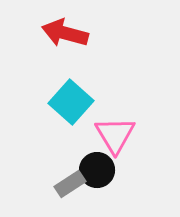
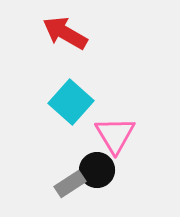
red arrow: rotated 15 degrees clockwise
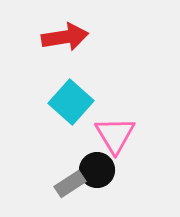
red arrow: moved 4 px down; rotated 141 degrees clockwise
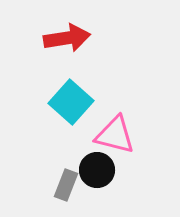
red arrow: moved 2 px right, 1 px down
pink triangle: rotated 45 degrees counterclockwise
gray rectangle: moved 4 px left, 1 px down; rotated 36 degrees counterclockwise
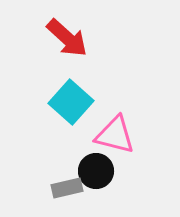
red arrow: rotated 51 degrees clockwise
black circle: moved 1 px left, 1 px down
gray rectangle: moved 1 px right, 3 px down; rotated 56 degrees clockwise
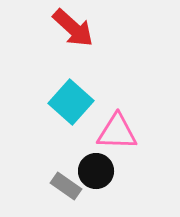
red arrow: moved 6 px right, 10 px up
pink triangle: moved 2 px right, 3 px up; rotated 12 degrees counterclockwise
gray rectangle: moved 1 px left, 2 px up; rotated 48 degrees clockwise
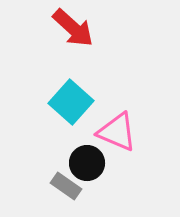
pink triangle: rotated 21 degrees clockwise
black circle: moved 9 px left, 8 px up
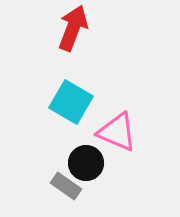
red arrow: rotated 111 degrees counterclockwise
cyan square: rotated 12 degrees counterclockwise
black circle: moved 1 px left
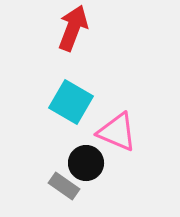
gray rectangle: moved 2 px left
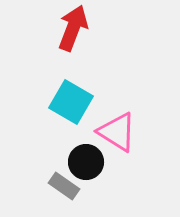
pink triangle: rotated 9 degrees clockwise
black circle: moved 1 px up
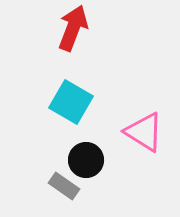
pink triangle: moved 27 px right
black circle: moved 2 px up
